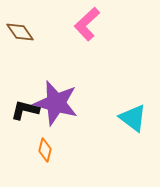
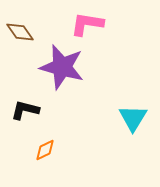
pink L-shape: rotated 52 degrees clockwise
purple star: moved 6 px right, 36 px up
cyan triangle: rotated 24 degrees clockwise
orange diamond: rotated 50 degrees clockwise
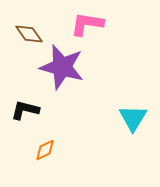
brown diamond: moved 9 px right, 2 px down
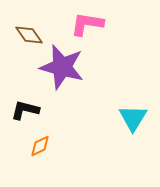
brown diamond: moved 1 px down
orange diamond: moved 5 px left, 4 px up
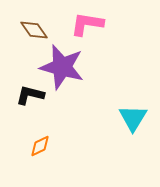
brown diamond: moved 5 px right, 5 px up
black L-shape: moved 5 px right, 15 px up
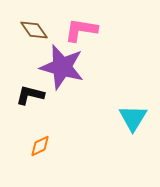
pink L-shape: moved 6 px left, 6 px down
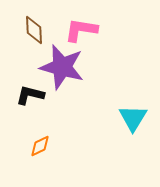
brown diamond: rotated 32 degrees clockwise
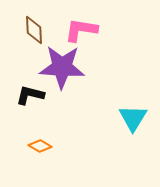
purple star: rotated 12 degrees counterclockwise
orange diamond: rotated 55 degrees clockwise
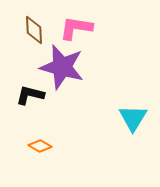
pink L-shape: moved 5 px left, 2 px up
purple star: rotated 12 degrees clockwise
